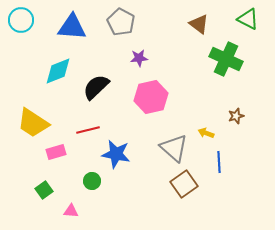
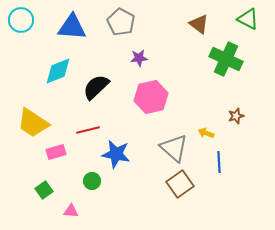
brown square: moved 4 px left
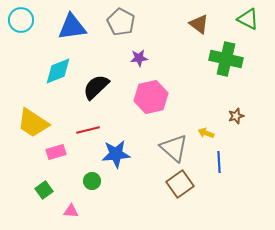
blue triangle: rotated 12 degrees counterclockwise
green cross: rotated 12 degrees counterclockwise
blue star: rotated 16 degrees counterclockwise
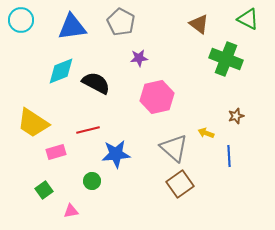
green cross: rotated 8 degrees clockwise
cyan diamond: moved 3 px right
black semicircle: moved 4 px up; rotated 72 degrees clockwise
pink hexagon: moved 6 px right
blue line: moved 10 px right, 6 px up
pink triangle: rotated 14 degrees counterclockwise
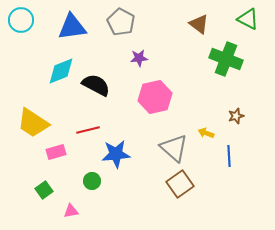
black semicircle: moved 2 px down
pink hexagon: moved 2 px left
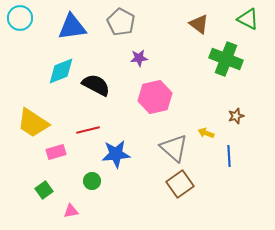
cyan circle: moved 1 px left, 2 px up
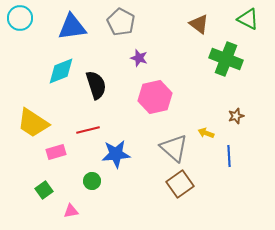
purple star: rotated 24 degrees clockwise
black semicircle: rotated 44 degrees clockwise
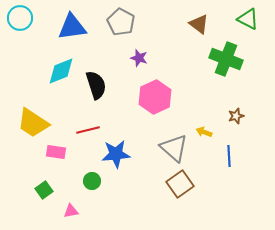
pink hexagon: rotated 12 degrees counterclockwise
yellow arrow: moved 2 px left, 1 px up
pink rectangle: rotated 24 degrees clockwise
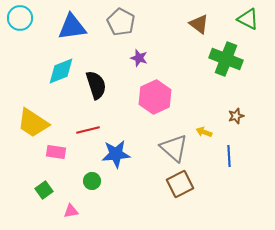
brown square: rotated 8 degrees clockwise
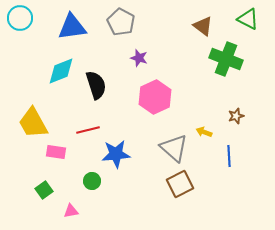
brown triangle: moved 4 px right, 2 px down
yellow trapezoid: rotated 28 degrees clockwise
